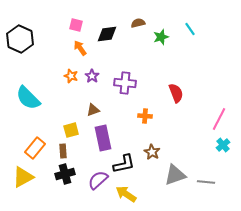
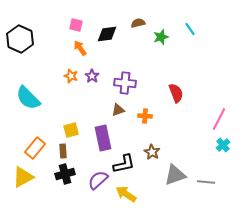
brown triangle: moved 25 px right
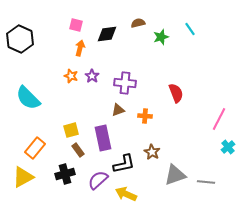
orange arrow: rotated 49 degrees clockwise
cyan cross: moved 5 px right, 2 px down
brown rectangle: moved 15 px right, 1 px up; rotated 32 degrees counterclockwise
yellow arrow: rotated 10 degrees counterclockwise
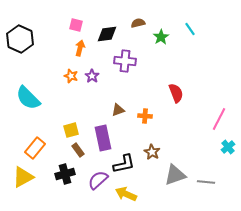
green star: rotated 14 degrees counterclockwise
purple cross: moved 22 px up
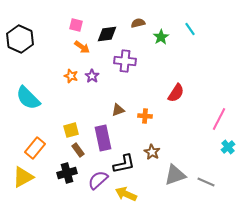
orange arrow: moved 2 px right, 1 px up; rotated 112 degrees clockwise
red semicircle: rotated 54 degrees clockwise
black cross: moved 2 px right, 1 px up
gray line: rotated 18 degrees clockwise
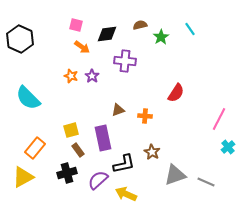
brown semicircle: moved 2 px right, 2 px down
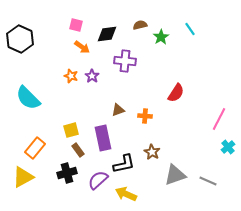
gray line: moved 2 px right, 1 px up
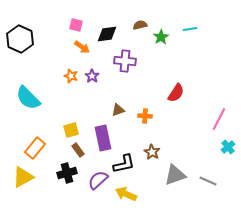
cyan line: rotated 64 degrees counterclockwise
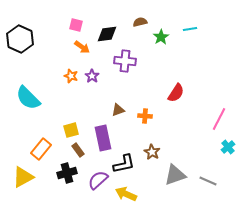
brown semicircle: moved 3 px up
orange rectangle: moved 6 px right, 1 px down
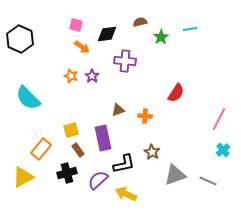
cyan cross: moved 5 px left, 3 px down
